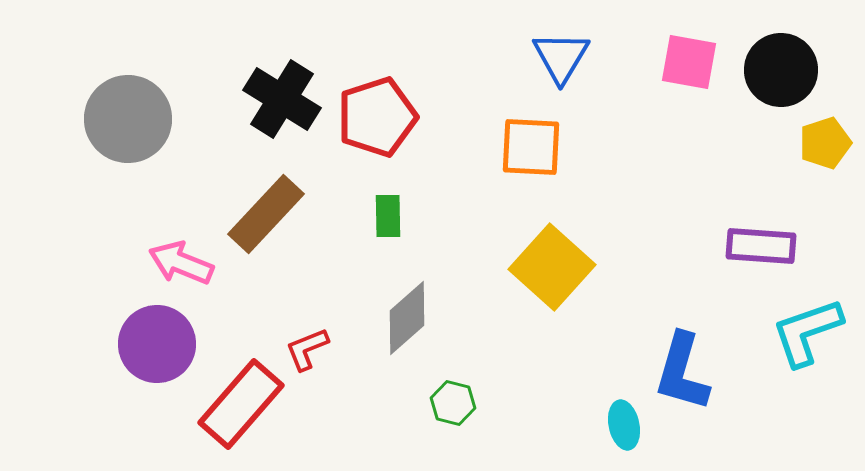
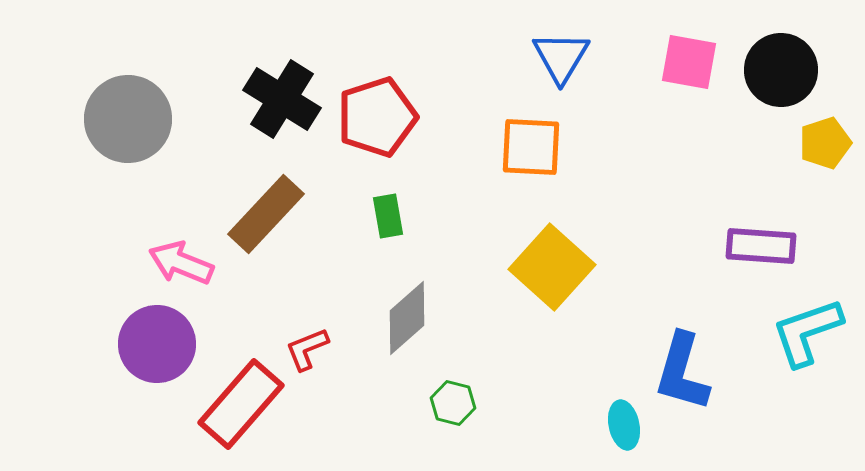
green rectangle: rotated 9 degrees counterclockwise
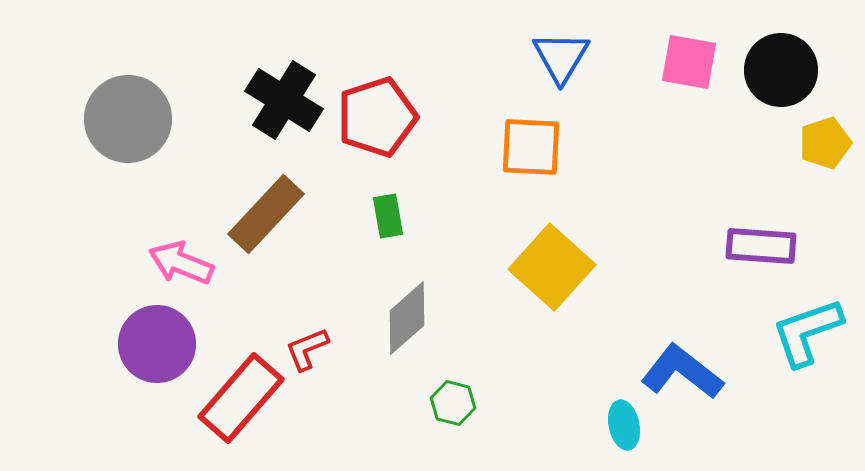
black cross: moved 2 px right, 1 px down
blue L-shape: rotated 112 degrees clockwise
red rectangle: moved 6 px up
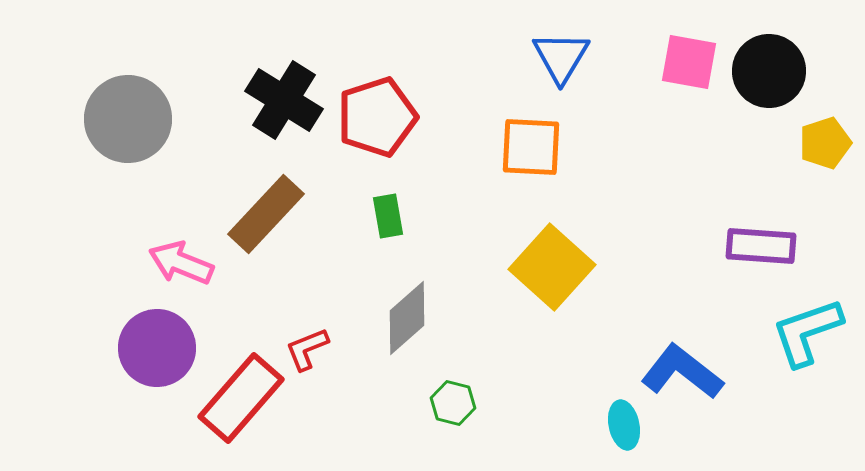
black circle: moved 12 px left, 1 px down
purple circle: moved 4 px down
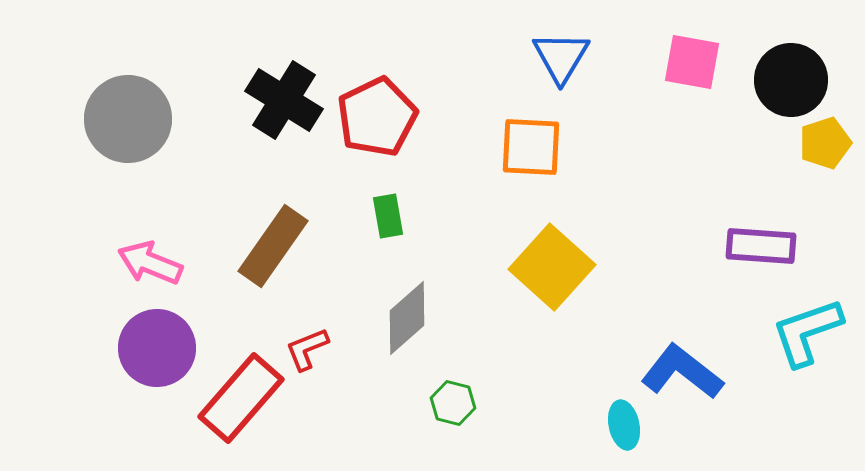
pink square: moved 3 px right
black circle: moved 22 px right, 9 px down
red pentagon: rotated 8 degrees counterclockwise
brown rectangle: moved 7 px right, 32 px down; rotated 8 degrees counterclockwise
pink arrow: moved 31 px left
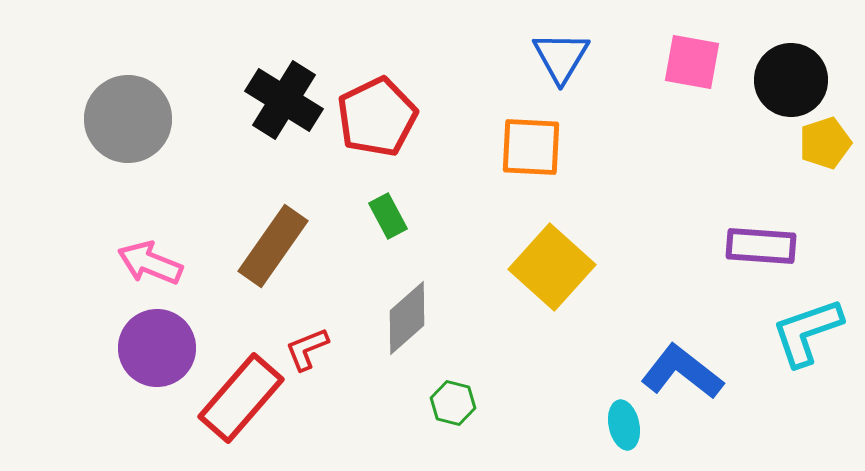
green rectangle: rotated 18 degrees counterclockwise
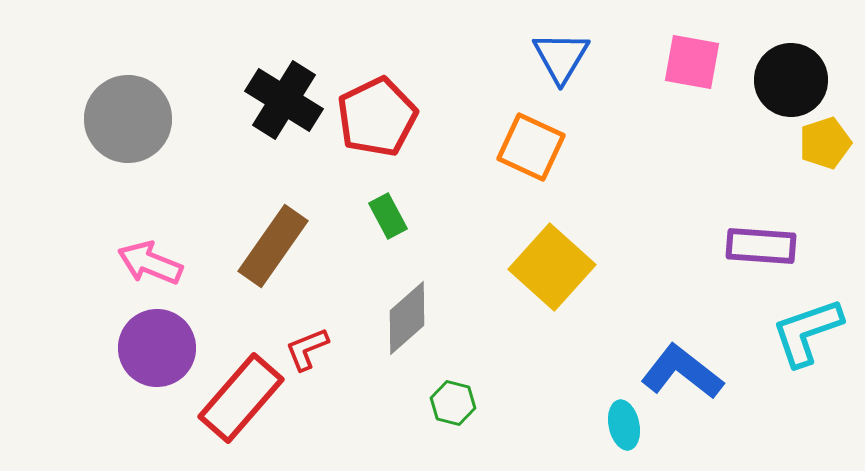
orange square: rotated 22 degrees clockwise
